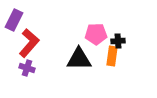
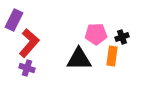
black cross: moved 4 px right, 4 px up; rotated 16 degrees counterclockwise
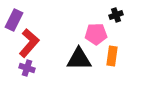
black cross: moved 6 px left, 22 px up
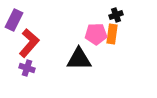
orange rectangle: moved 22 px up
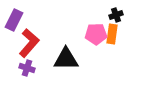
black triangle: moved 13 px left
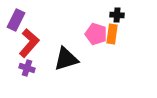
black cross: moved 1 px right; rotated 24 degrees clockwise
purple rectangle: moved 2 px right
pink pentagon: rotated 20 degrees clockwise
black triangle: rotated 16 degrees counterclockwise
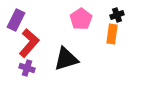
black cross: rotated 24 degrees counterclockwise
pink pentagon: moved 15 px left, 15 px up; rotated 20 degrees clockwise
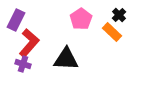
black cross: moved 2 px right; rotated 24 degrees counterclockwise
orange rectangle: moved 2 px up; rotated 54 degrees counterclockwise
black triangle: rotated 20 degrees clockwise
purple cross: moved 4 px left, 4 px up
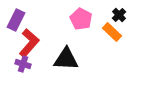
pink pentagon: rotated 10 degrees counterclockwise
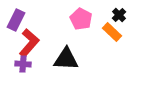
purple cross: rotated 14 degrees counterclockwise
